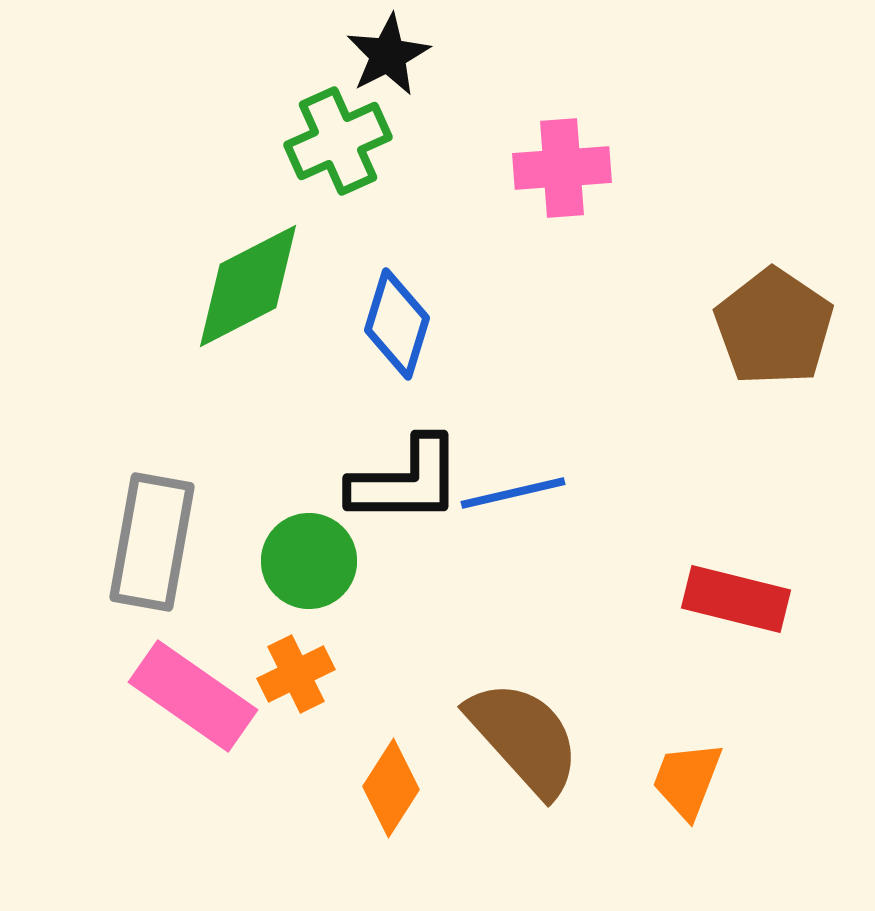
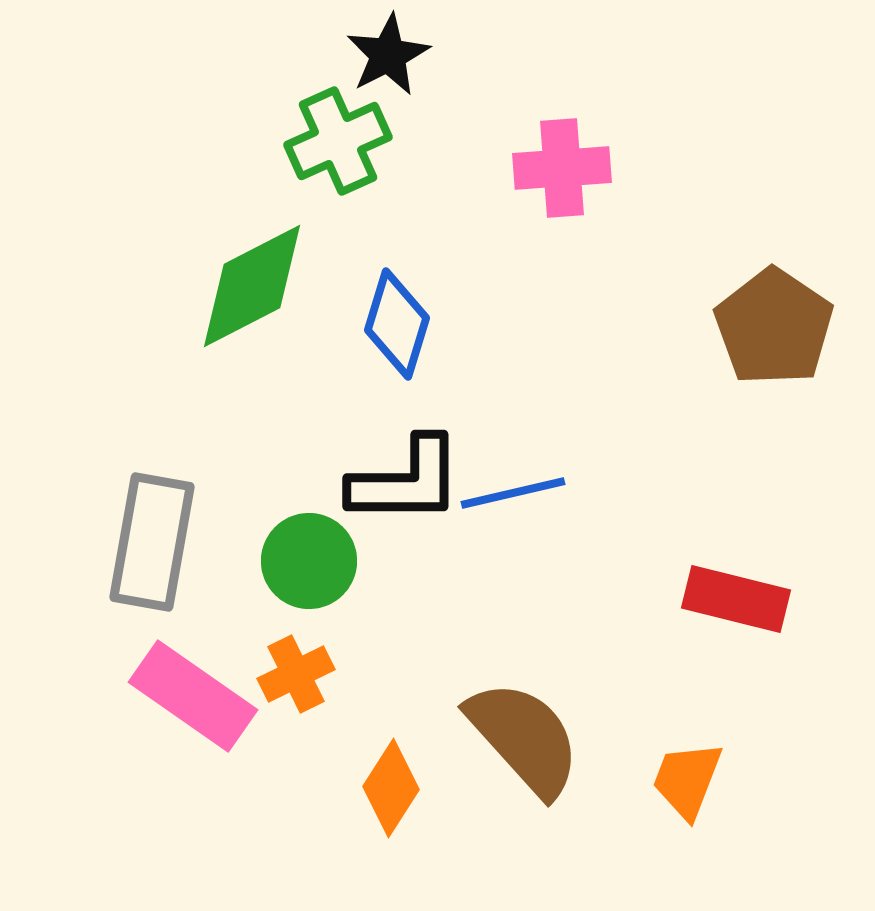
green diamond: moved 4 px right
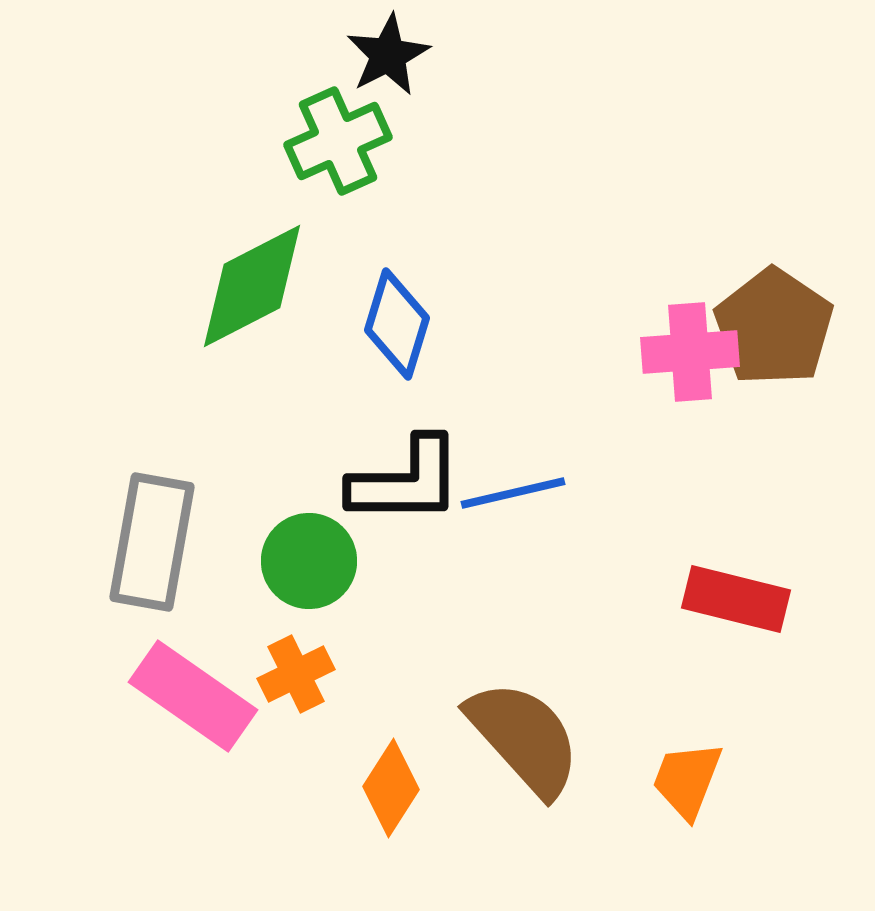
pink cross: moved 128 px right, 184 px down
